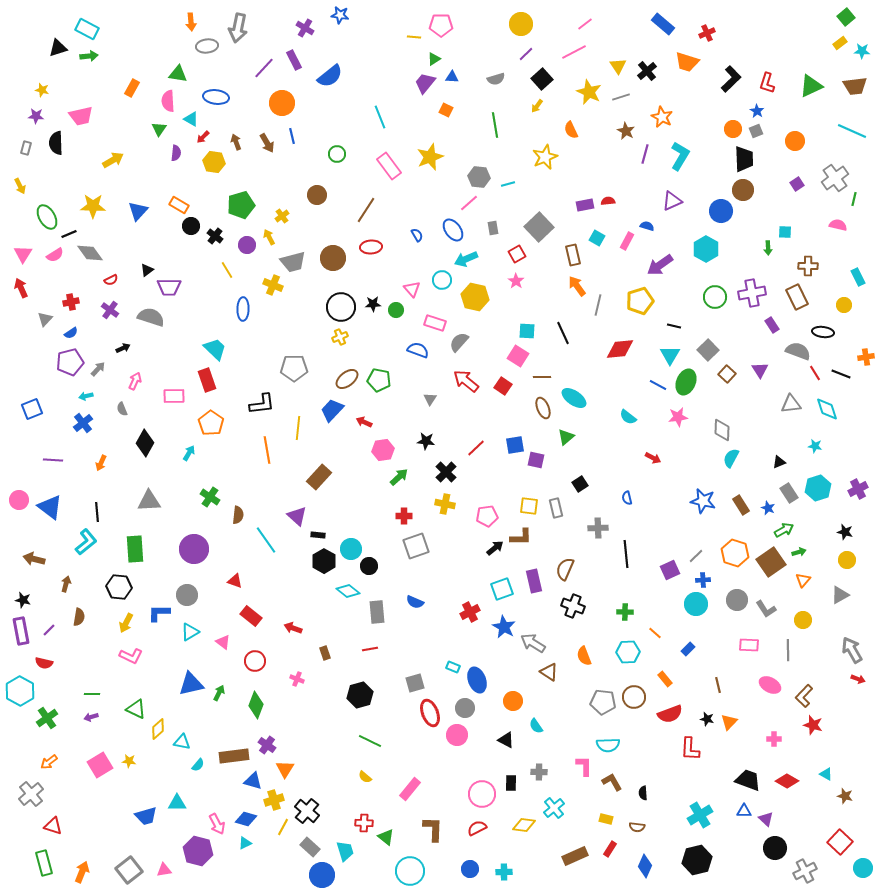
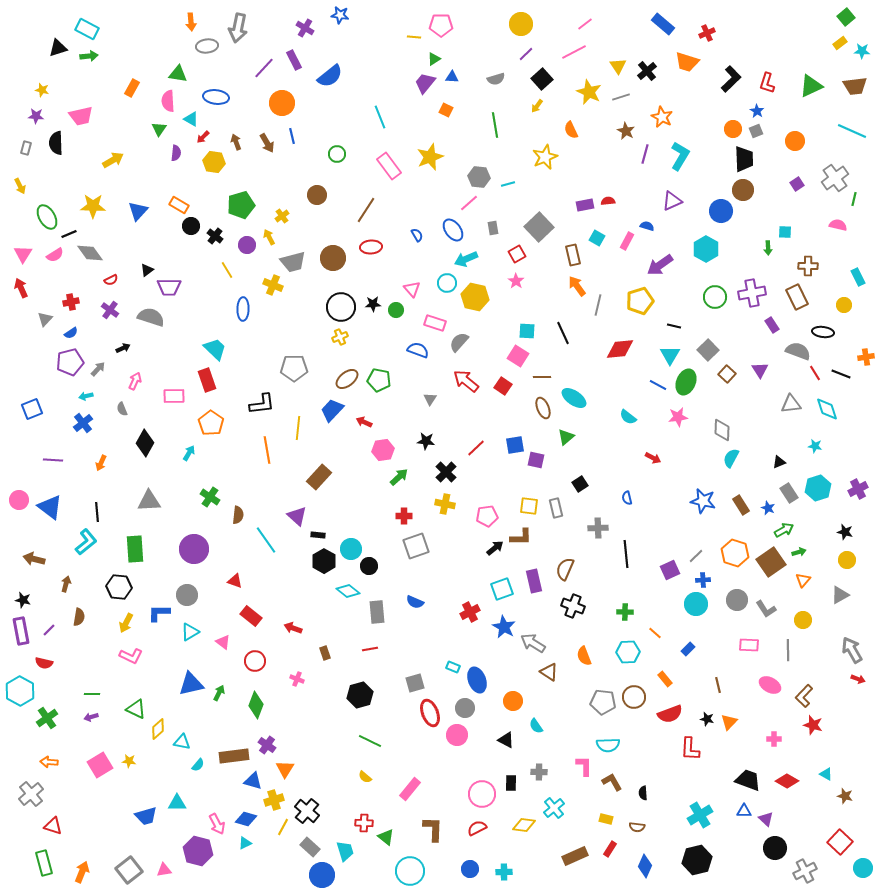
cyan circle at (442, 280): moved 5 px right, 3 px down
orange arrow at (49, 762): rotated 42 degrees clockwise
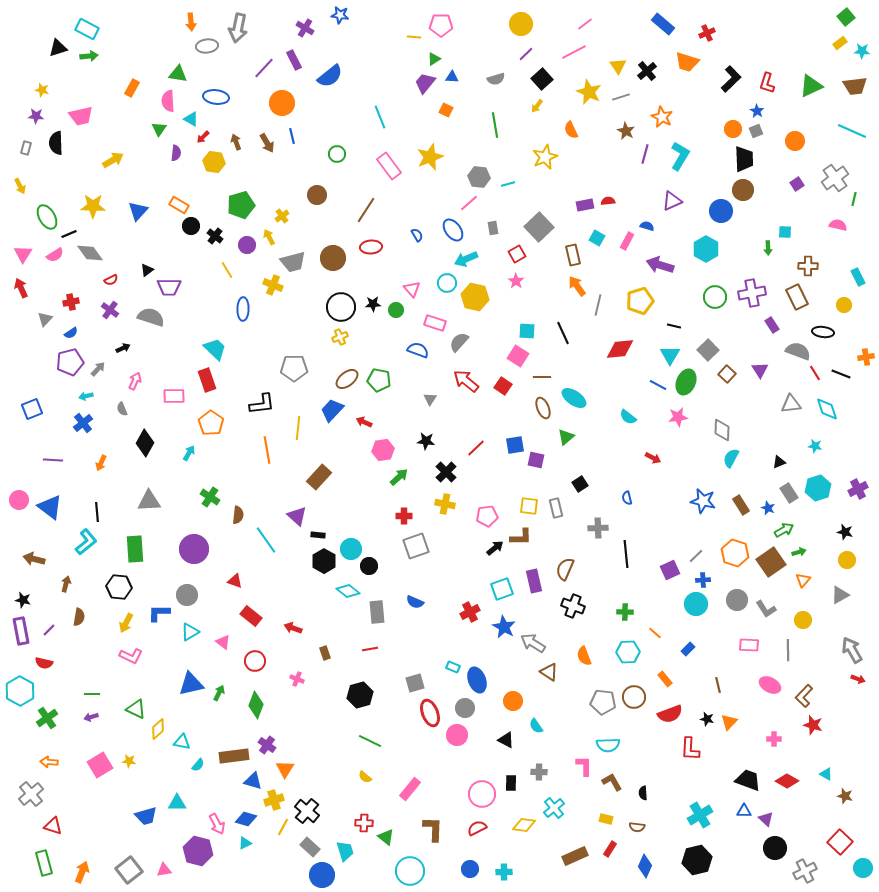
purple arrow at (660, 265): rotated 52 degrees clockwise
